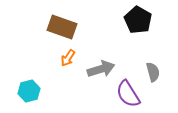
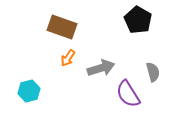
gray arrow: moved 1 px up
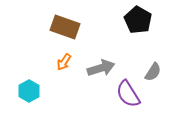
brown rectangle: moved 3 px right
orange arrow: moved 4 px left, 4 px down
gray semicircle: rotated 48 degrees clockwise
cyan hexagon: rotated 15 degrees counterclockwise
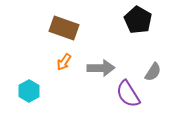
brown rectangle: moved 1 px left, 1 px down
gray arrow: rotated 16 degrees clockwise
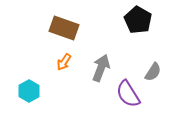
gray arrow: rotated 68 degrees counterclockwise
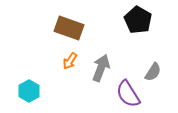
brown rectangle: moved 5 px right
orange arrow: moved 6 px right, 1 px up
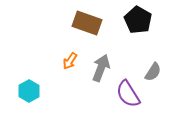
brown rectangle: moved 18 px right, 5 px up
